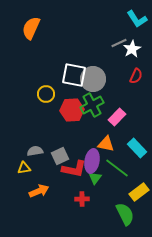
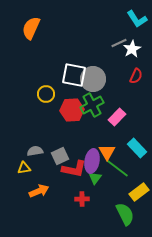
orange triangle: moved 1 px right, 8 px down; rotated 48 degrees clockwise
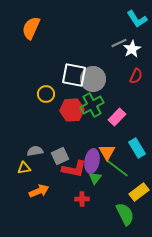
cyan rectangle: rotated 12 degrees clockwise
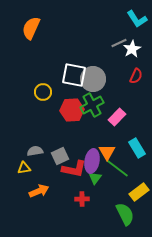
yellow circle: moved 3 px left, 2 px up
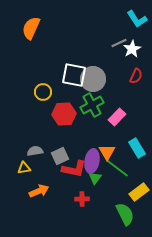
red hexagon: moved 8 px left, 4 px down
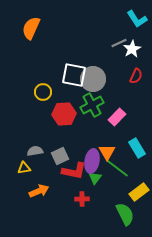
red L-shape: moved 2 px down
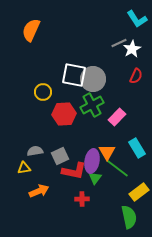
orange semicircle: moved 2 px down
green semicircle: moved 4 px right, 3 px down; rotated 15 degrees clockwise
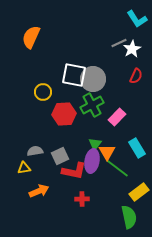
orange semicircle: moved 7 px down
green triangle: moved 34 px up
